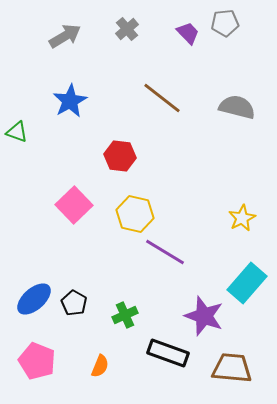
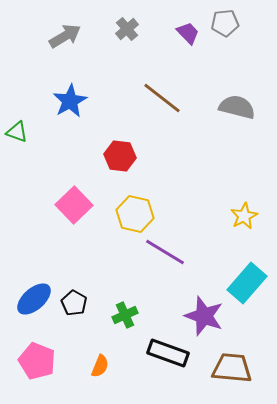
yellow star: moved 2 px right, 2 px up
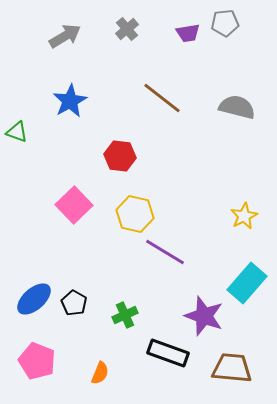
purple trapezoid: rotated 125 degrees clockwise
orange semicircle: moved 7 px down
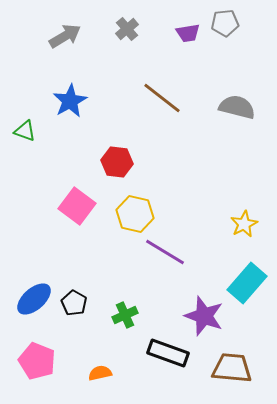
green triangle: moved 8 px right, 1 px up
red hexagon: moved 3 px left, 6 px down
pink square: moved 3 px right, 1 px down; rotated 9 degrees counterclockwise
yellow star: moved 8 px down
orange semicircle: rotated 125 degrees counterclockwise
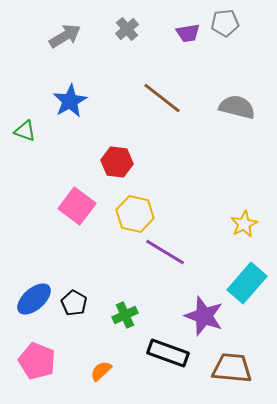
orange semicircle: moved 1 px right, 2 px up; rotated 30 degrees counterclockwise
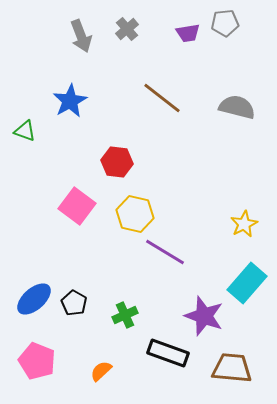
gray arrow: moved 16 px right; rotated 100 degrees clockwise
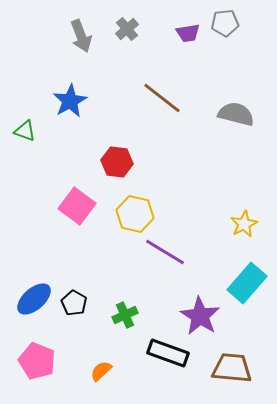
gray semicircle: moved 1 px left, 7 px down
purple star: moved 4 px left; rotated 12 degrees clockwise
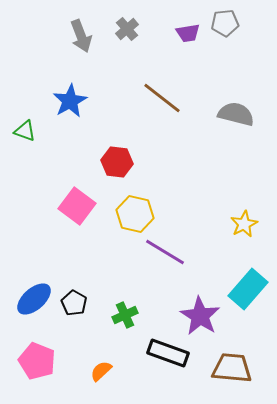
cyan rectangle: moved 1 px right, 6 px down
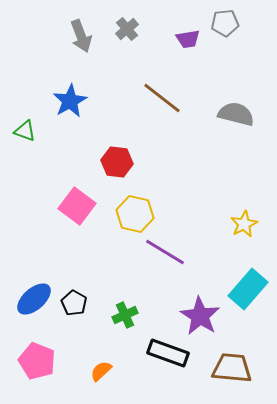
purple trapezoid: moved 6 px down
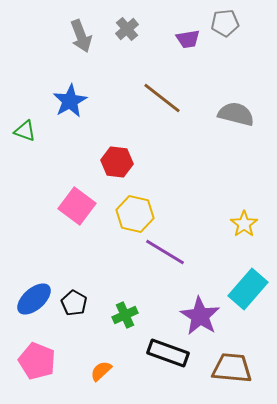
yellow star: rotated 8 degrees counterclockwise
